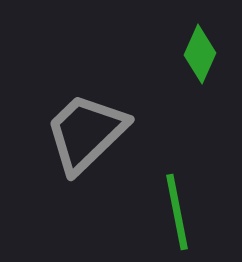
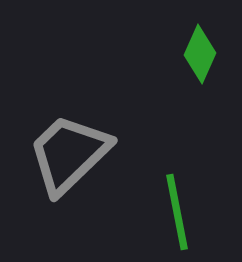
gray trapezoid: moved 17 px left, 21 px down
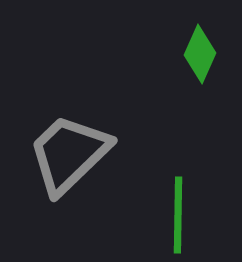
green line: moved 1 px right, 3 px down; rotated 12 degrees clockwise
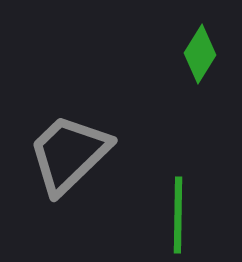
green diamond: rotated 8 degrees clockwise
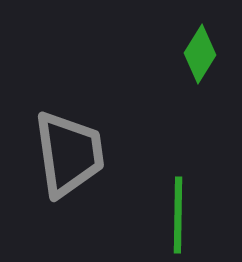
gray trapezoid: rotated 126 degrees clockwise
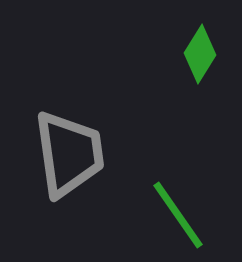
green line: rotated 36 degrees counterclockwise
